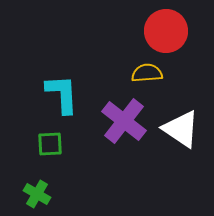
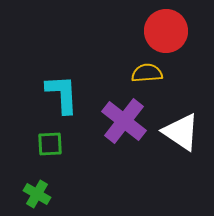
white triangle: moved 3 px down
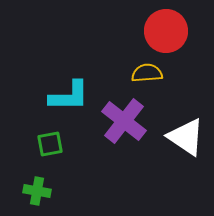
cyan L-shape: moved 7 px right, 2 px down; rotated 93 degrees clockwise
white triangle: moved 5 px right, 5 px down
green square: rotated 8 degrees counterclockwise
green cross: moved 3 px up; rotated 20 degrees counterclockwise
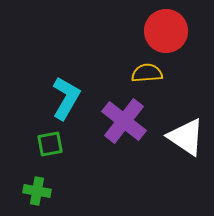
cyan L-shape: moved 3 px left, 2 px down; rotated 60 degrees counterclockwise
